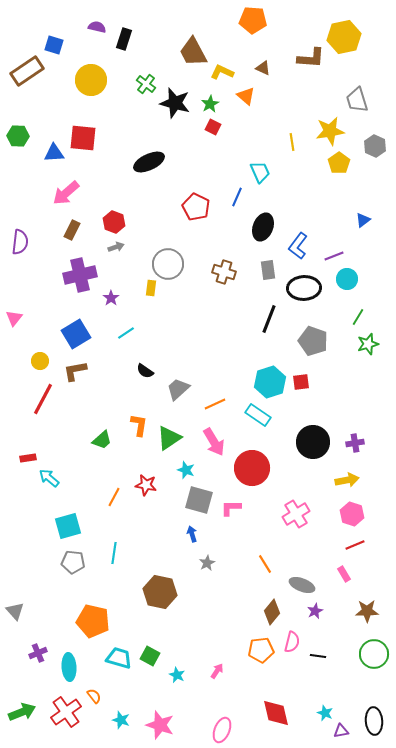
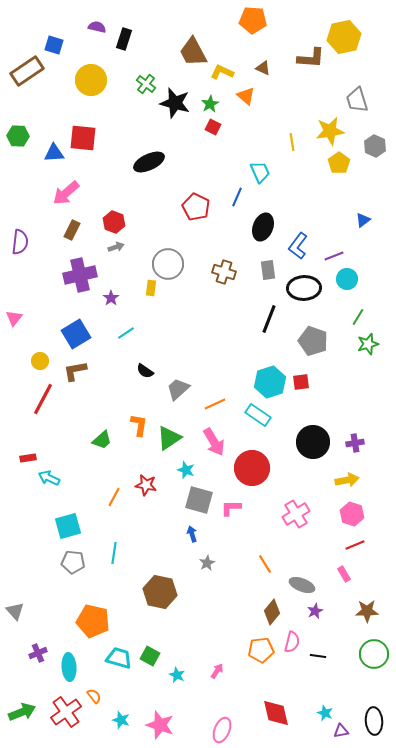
cyan arrow at (49, 478): rotated 15 degrees counterclockwise
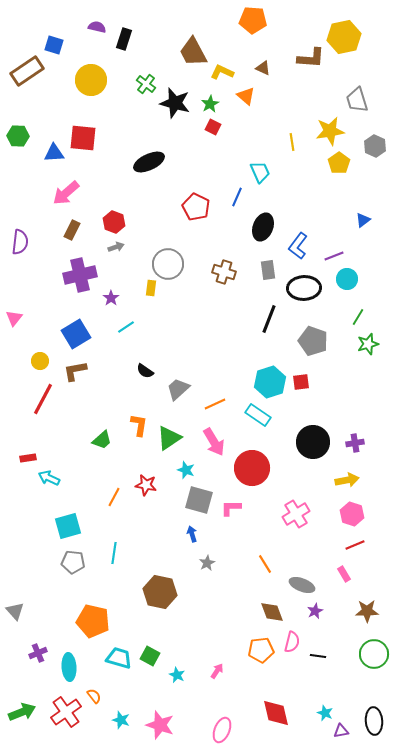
cyan line at (126, 333): moved 6 px up
brown diamond at (272, 612): rotated 60 degrees counterclockwise
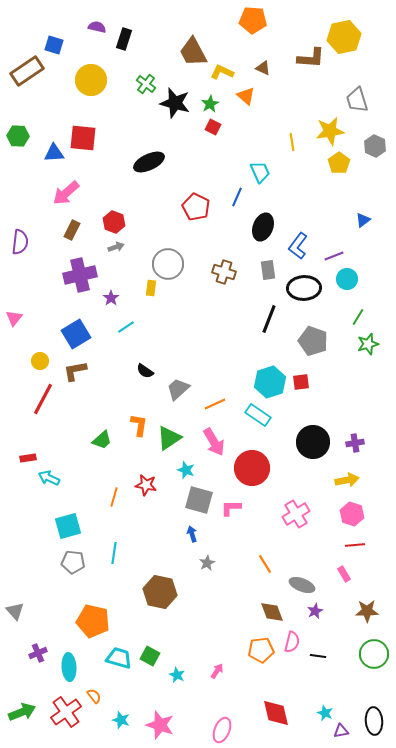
orange line at (114, 497): rotated 12 degrees counterclockwise
red line at (355, 545): rotated 18 degrees clockwise
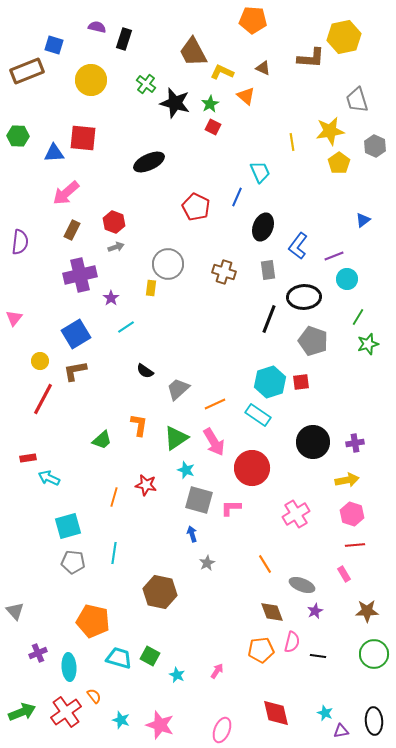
brown rectangle at (27, 71): rotated 12 degrees clockwise
black ellipse at (304, 288): moved 9 px down
green triangle at (169, 438): moved 7 px right
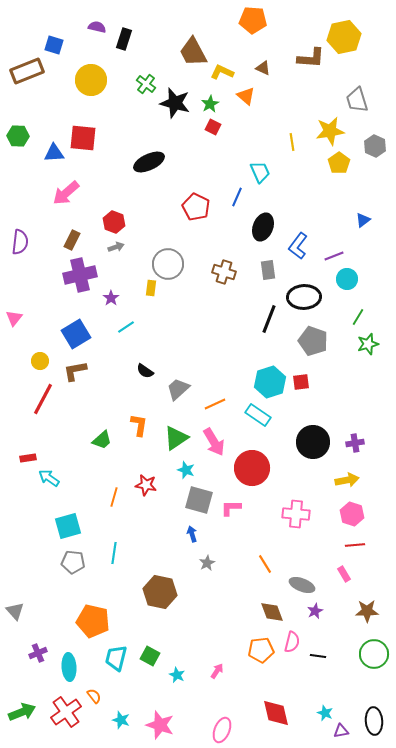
brown rectangle at (72, 230): moved 10 px down
cyan arrow at (49, 478): rotated 10 degrees clockwise
pink cross at (296, 514): rotated 36 degrees clockwise
cyan trapezoid at (119, 658): moved 3 px left; rotated 92 degrees counterclockwise
